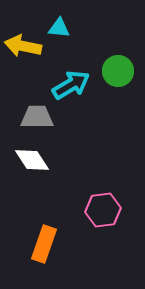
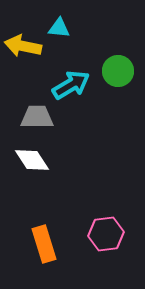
pink hexagon: moved 3 px right, 24 px down
orange rectangle: rotated 36 degrees counterclockwise
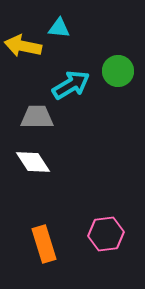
white diamond: moved 1 px right, 2 px down
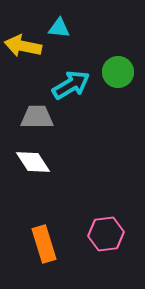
green circle: moved 1 px down
